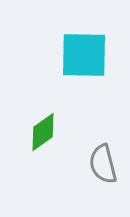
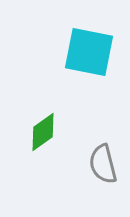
cyan square: moved 5 px right, 3 px up; rotated 10 degrees clockwise
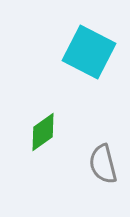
cyan square: rotated 16 degrees clockwise
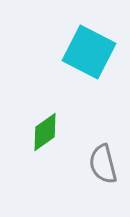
green diamond: moved 2 px right
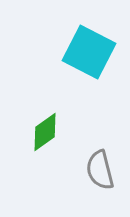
gray semicircle: moved 3 px left, 6 px down
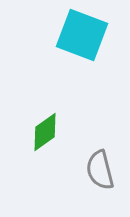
cyan square: moved 7 px left, 17 px up; rotated 6 degrees counterclockwise
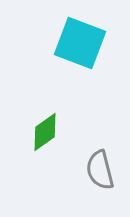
cyan square: moved 2 px left, 8 px down
